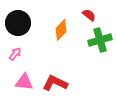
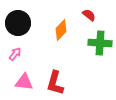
green cross: moved 3 px down; rotated 20 degrees clockwise
red L-shape: rotated 100 degrees counterclockwise
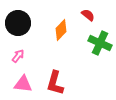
red semicircle: moved 1 px left
green cross: rotated 20 degrees clockwise
pink arrow: moved 3 px right, 2 px down
pink triangle: moved 1 px left, 2 px down
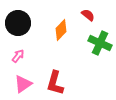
pink triangle: rotated 42 degrees counterclockwise
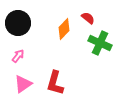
red semicircle: moved 3 px down
orange diamond: moved 3 px right, 1 px up
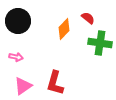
black circle: moved 2 px up
green cross: rotated 15 degrees counterclockwise
pink arrow: moved 2 px left, 1 px down; rotated 64 degrees clockwise
pink triangle: moved 2 px down
